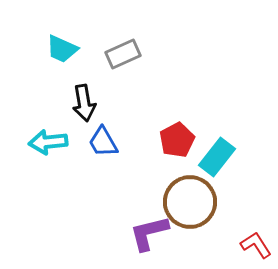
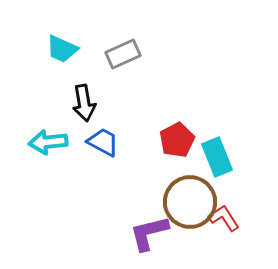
blue trapezoid: rotated 148 degrees clockwise
cyan rectangle: rotated 60 degrees counterclockwise
red L-shape: moved 32 px left, 27 px up
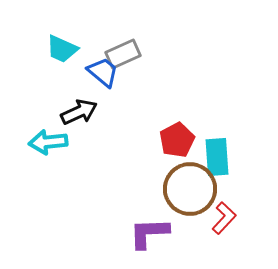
black arrow: moved 5 px left, 9 px down; rotated 105 degrees counterclockwise
blue trapezoid: moved 70 px up; rotated 12 degrees clockwise
cyan rectangle: rotated 18 degrees clockwise
brown circle: moved 13 px up
red L-shape: rotated 76 degrees clockwise
purple L-shape: rotated 12 degrees clockwise
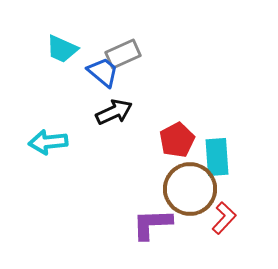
black arrow: moved 35 px right
purple L-shape: moved 3 px right, 9 px up
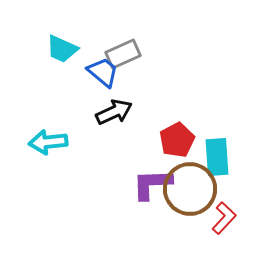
purple L-shape: moved 40 px up
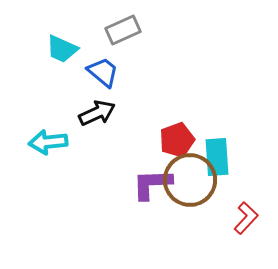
gray rectangle: moved 24 px up
black arrow: moved 17 px left, 1 px down
red pentagon: rotated 8 degrees clockwise
brown circle: moved 9 px up
red L-shape: moved 22 px right
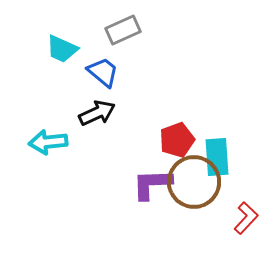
brown circle: moved 4 px right, 2 px down
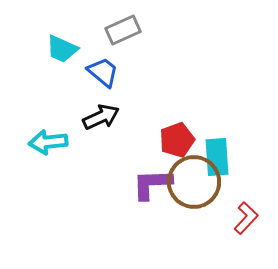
black arrow: moved 4 px right, 4 px down
